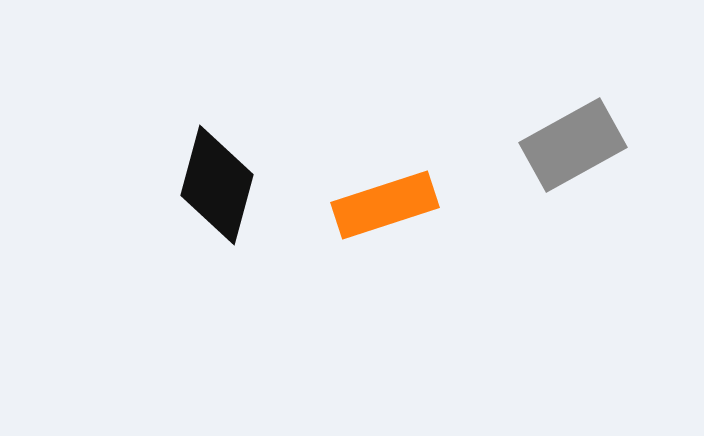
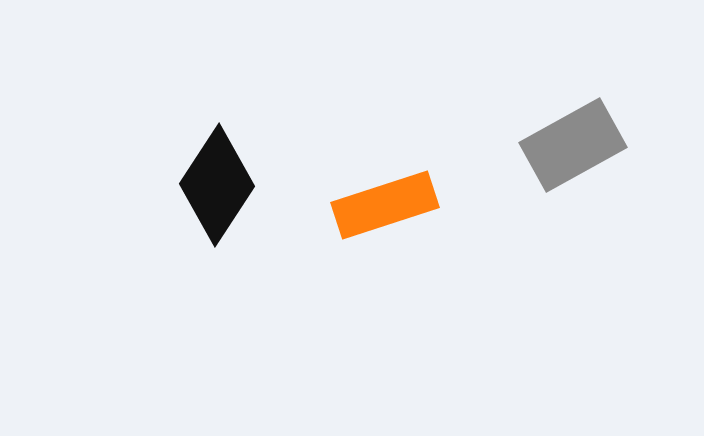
black diamond: rotated 18 degrees clockwise
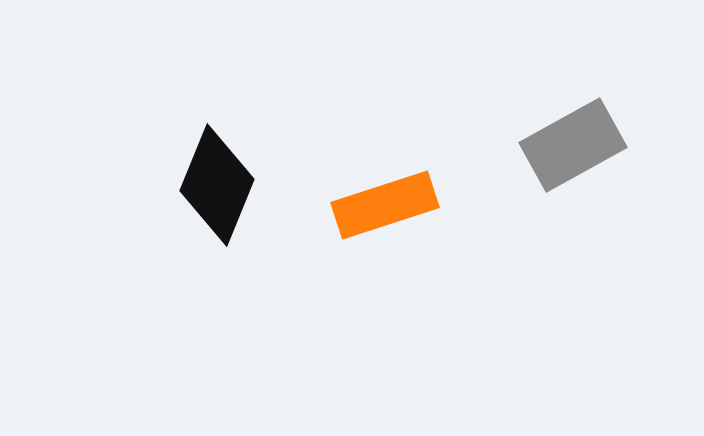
black diamond: rotated 11 degrees counterclockwise
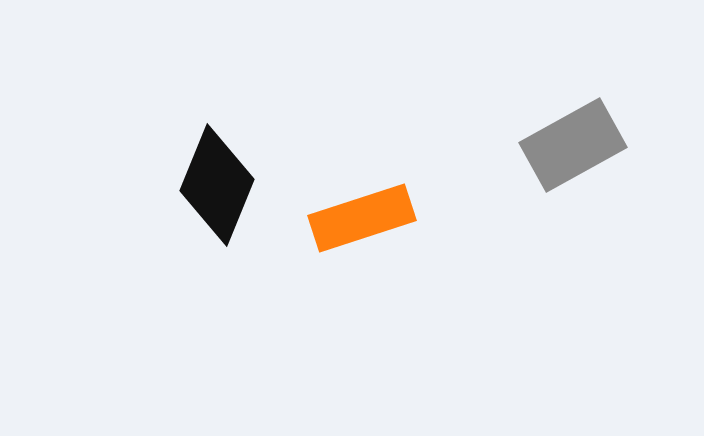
orange rectangle: moved 23 px left, 13 px down
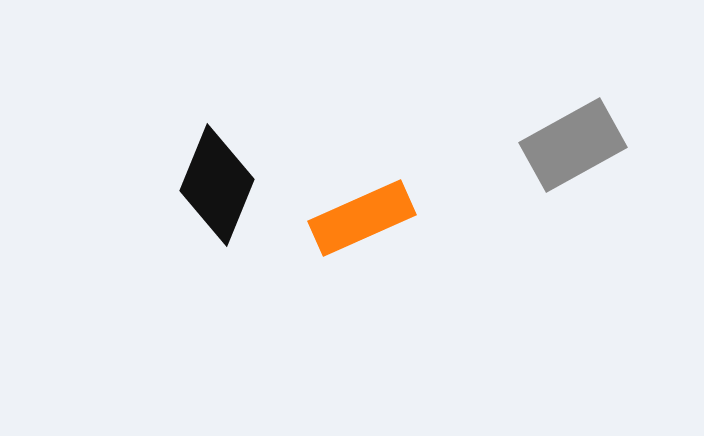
orange rectangle: rotated 6 degrees counterclockwise
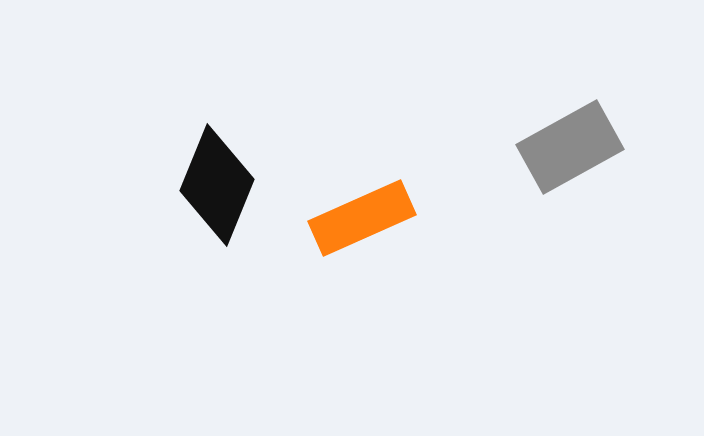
gray rectangle: moved 3 px left, 2 px down
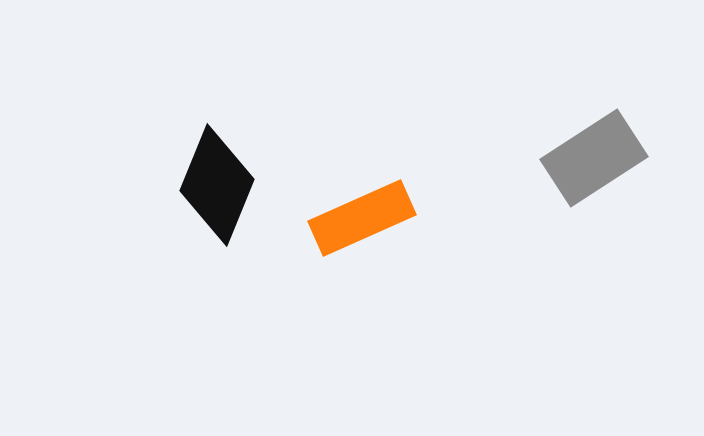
gray rectangle: moved 24 px right, 11 px down; rotated 4 degrees counterclockwise
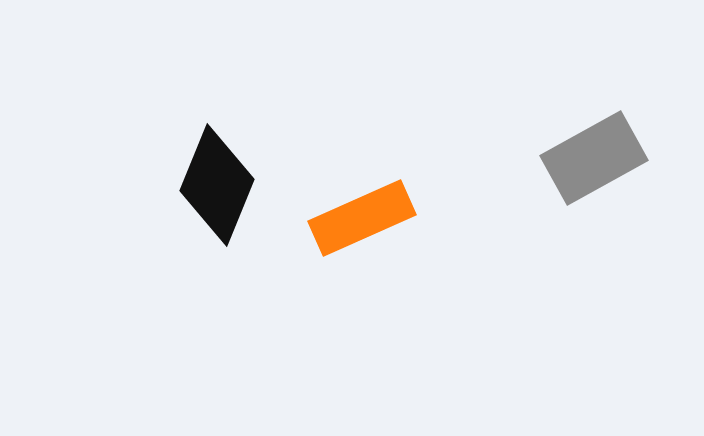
gray rectangle: rotated 4 degrees clockwise
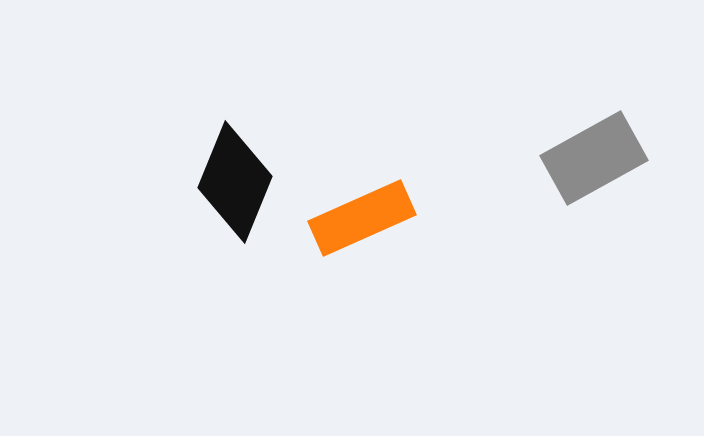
black diamond: moved 18 px right, 3 px up
